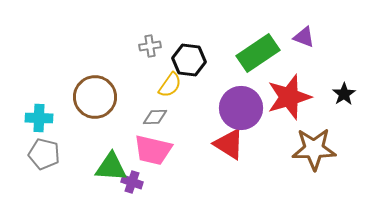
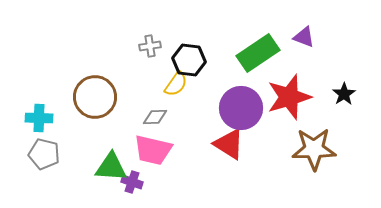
yellow semicircle: moved 6 px right, 1 px up
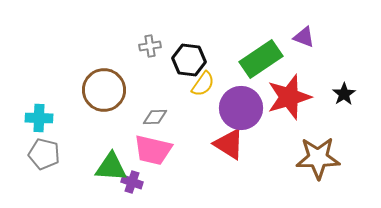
green rectangle: moved 3 px right, 6 px down
yellow semicircle: moved 27 px right
brown circle: moved 9 px right, 7 px up
brown star: moved 4 px right, 9 px down
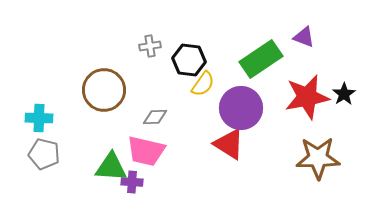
red star: moved 18 px right; rotated 6 degrees clockwise
pink trapezoid: moved 7 px left, 1 px down
purple cross: rotated 15 degrees counterclockwise
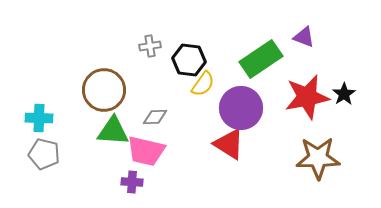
green triangle: moved 2 px right, 36 px up
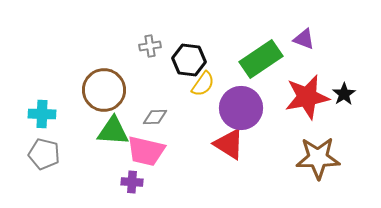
purple triangle: moved 2 px down
cyan cross: moved 3 px right, 4 px up
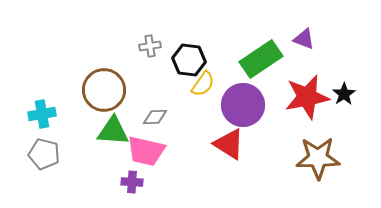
purple circle: moved 2 px right, 3 px up
cyan cross: rotated 12 degrees counterclockwise
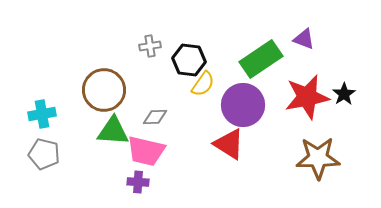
purple cross: moved 6 px right
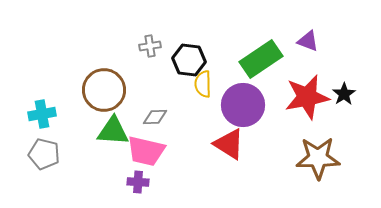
purple triangle: moved 4 px right, 2 px down
yellow semicircle: rotated 144 degrees clockwise
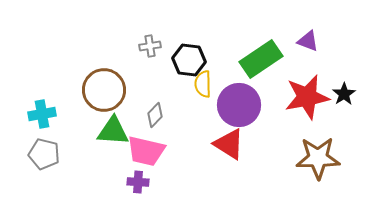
purple circle: moved 4 px left
gray diamond: moved 2 px up; rotated 45 degrees counterclockwise
